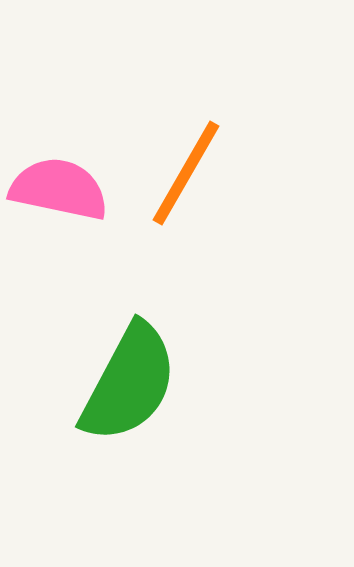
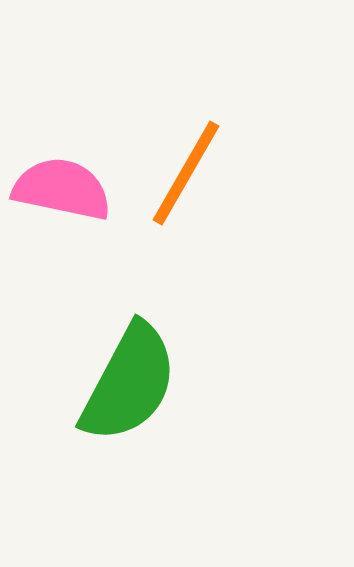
pink semicircle: moved 3 px right
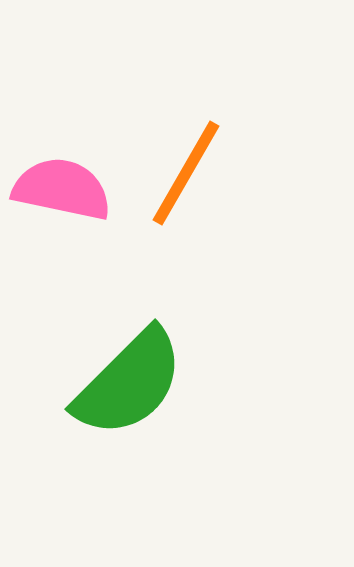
green semicircle: rotated 17 degrees clockwise
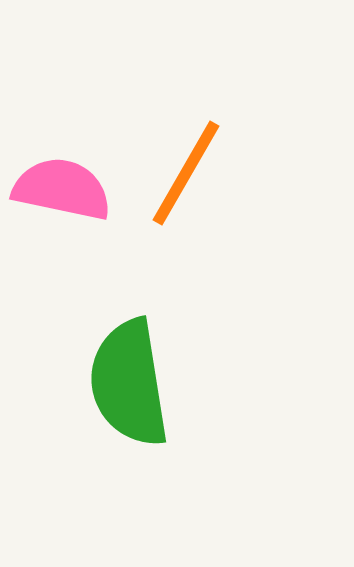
green semicircle: rotated 126 degrees clockwise
